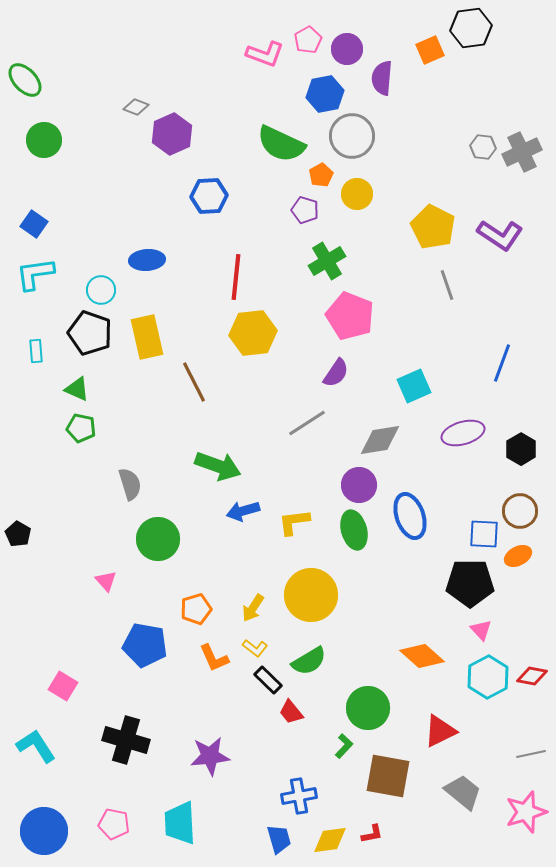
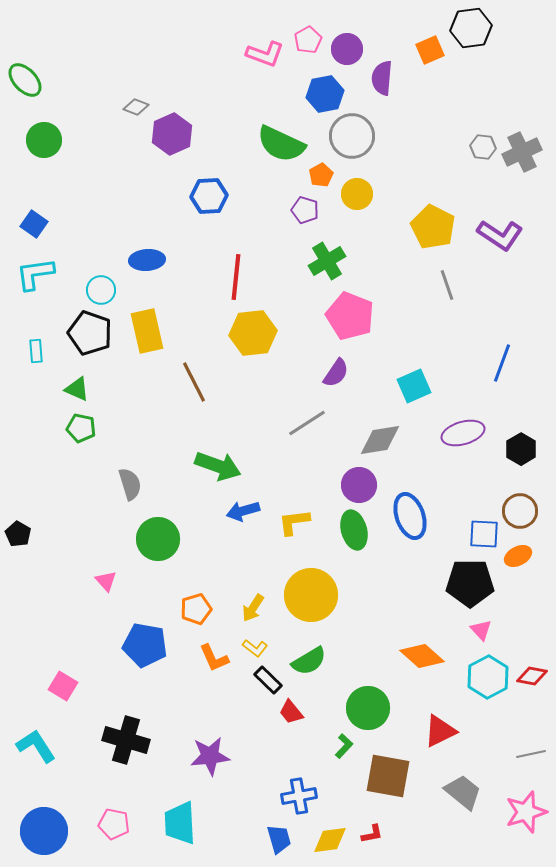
yellow rectangle at (147, 337): moved 6 px up
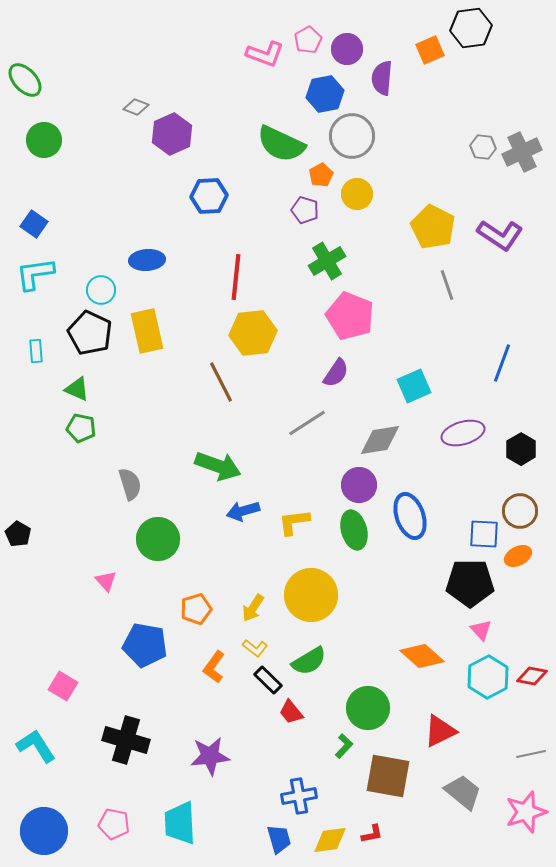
black pentagon at (90, 333): rotated 6 degrees clockwise
brown line at (194, 382): moved 27 px right
orange L-shape at (214, 658): moved 9 px down; rotated 60 degrees clockwise
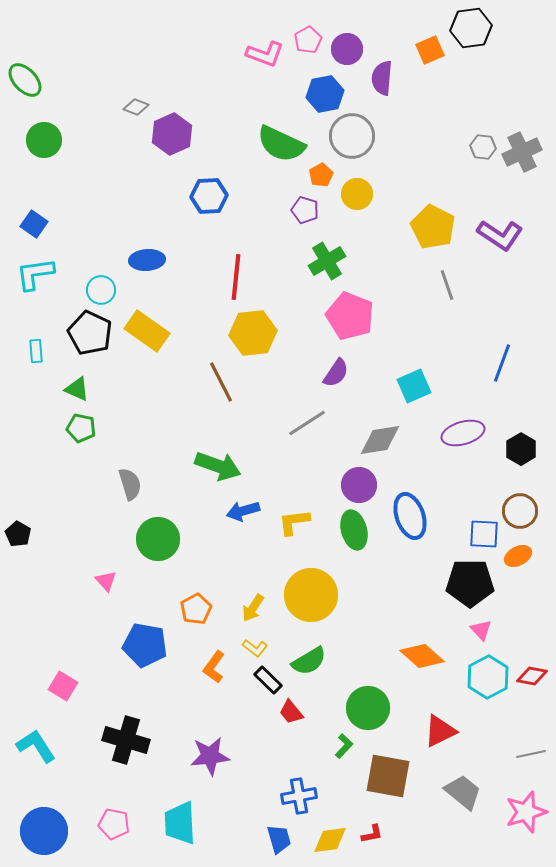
yellow rectangle at (147, 331): rotated 42 degrees counterclockwise
orange pentagon at (196, 609): rotated 12 degrees counterclockwise
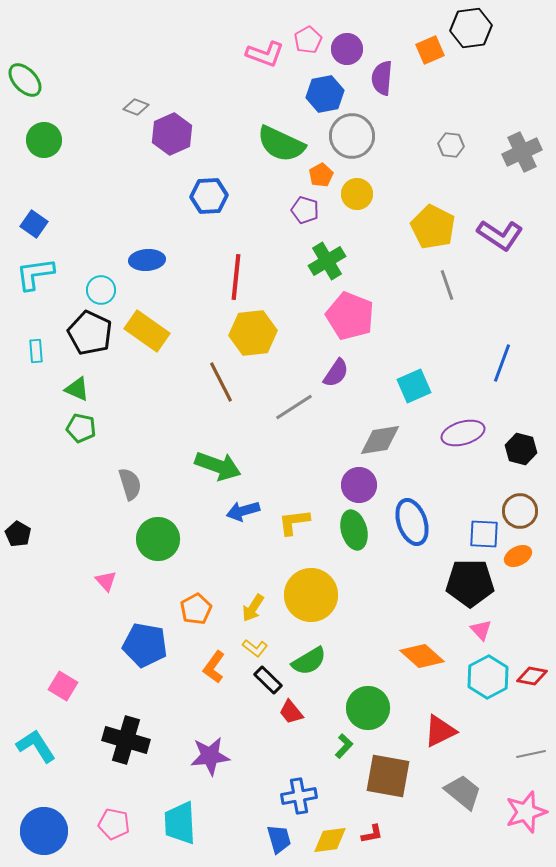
gray hexagon at (483, 147): moved 32 px left, 2 px up
gray line at (307, 423): moved 13 px left, 16 px up
black hexagon at (521, 449): rotated 16 degrees counterclockwise
blue ellipse at (410, 516): moved 2 px right, 6 px down
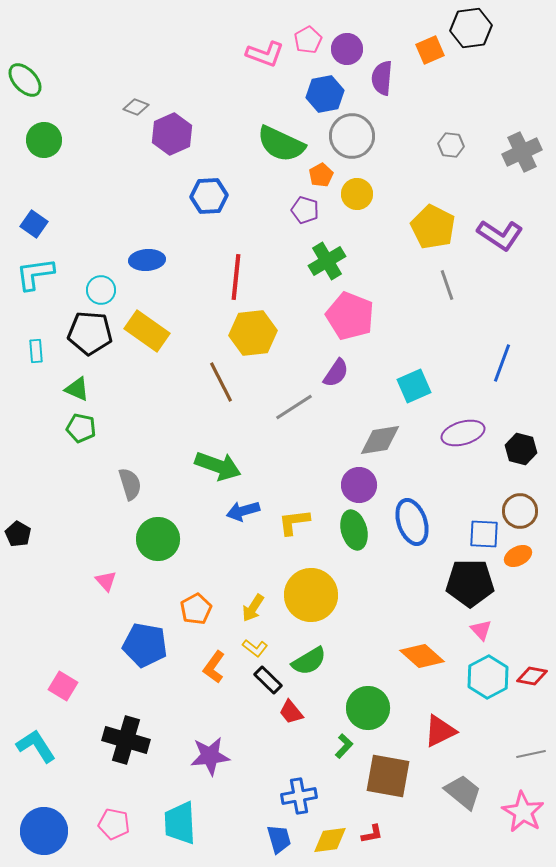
black pentagon at (90, 333): rotated 21 degrees counterclockwise
pink star at (526, 812): moved 3 px left; rotated 24 degrees counterclockwise
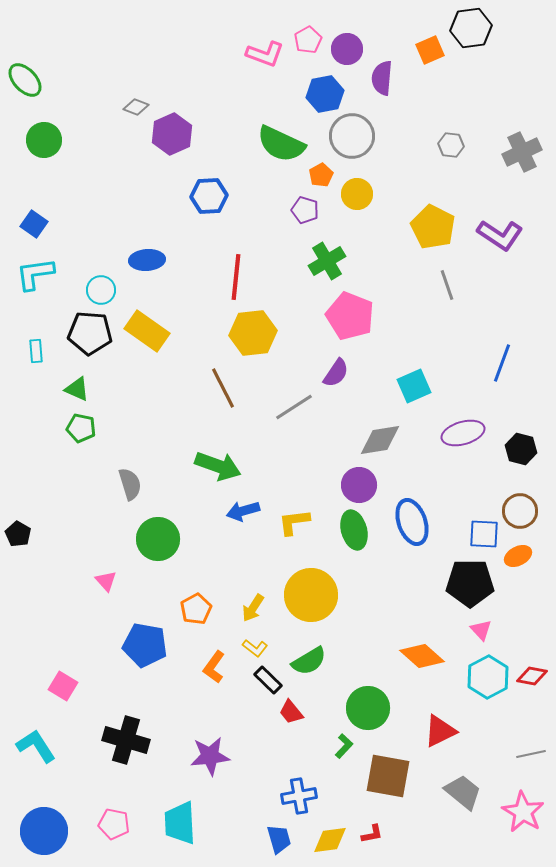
brown line at (221, 382): moved 2 px right, 6 px down
